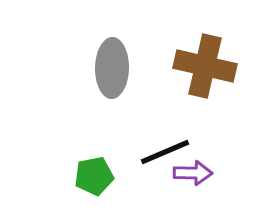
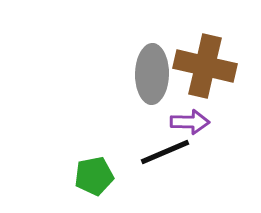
gray ellipse: moved 40 px right, 6 px down
purple arrow: moved 3 px left, 51 px up
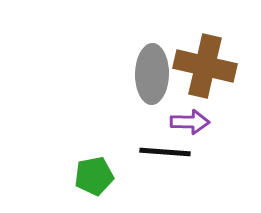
black line: rotated 27 degrees clockwise
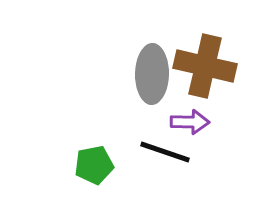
black line: rotated 15 degrees clockwise
green pentagon: moved 11 px up
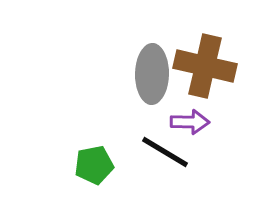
black line: rotated 12 degrees clockwise
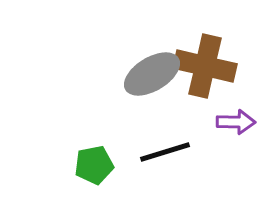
gray ellipse: rotated 58 degrees clockwise
purple arrow: moved 46 px right
black line: rotated 48 degrees counterclockwise
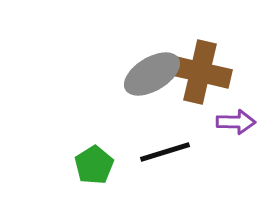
brown cross: moved 5 px left, 6 px down
green pentagon: rotated 21 degrees counterclockwise
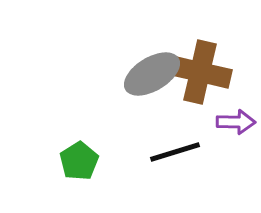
black line: moved 10 px right
green pentagon: moved 15 px left, 4 px up
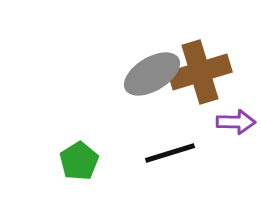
brown cross: rotated 30 degrees counterclockwise
black line: moved 5 px left, 1 px down
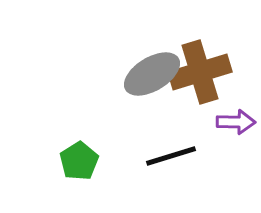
black line: moved 1 px right, 3 px down
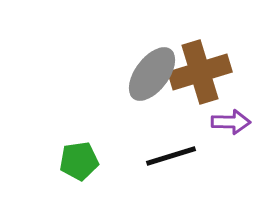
gray ellipse: rotated 22 degrees counterclockwise
purple arrow: moved 5 px left
green pentagon: rotated 24 degrees clockwise
